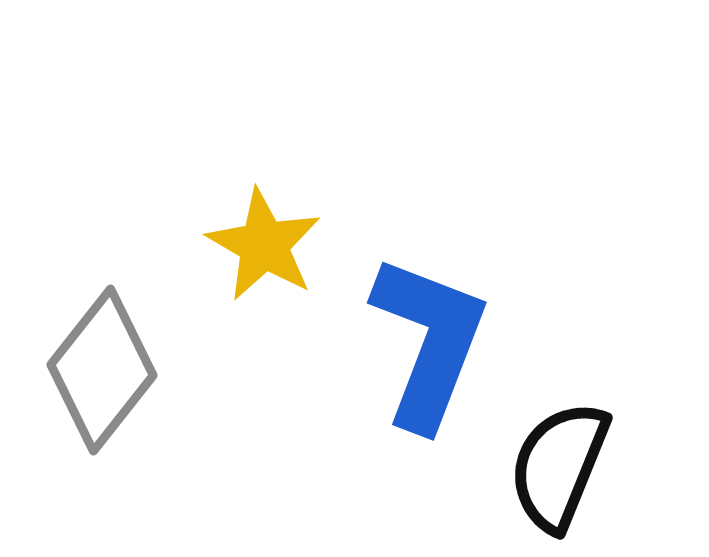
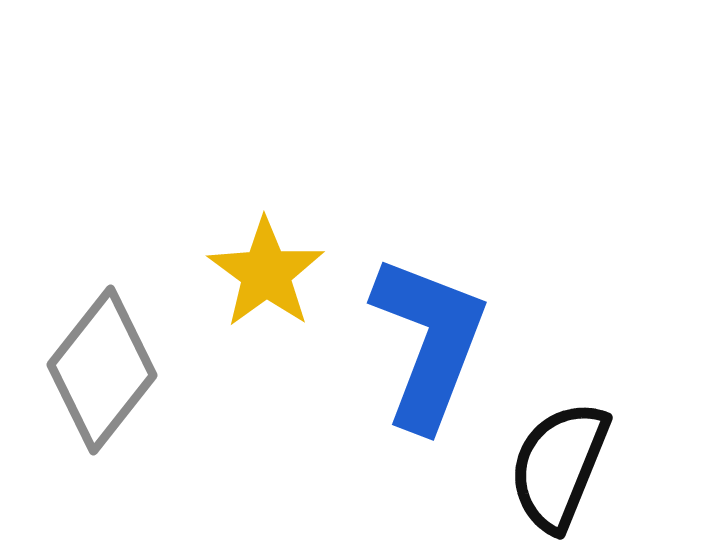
yellow star: moved 2 px right, 28 px down; rotated 6 degrees clockwise
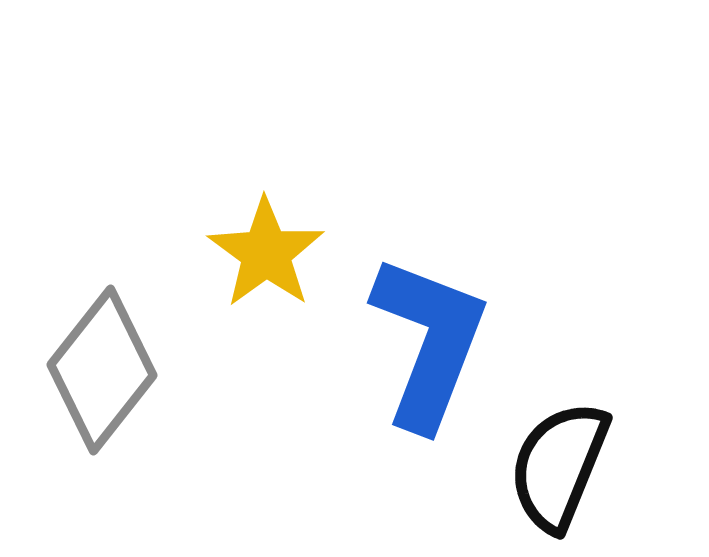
yellow star: moved 20 px up
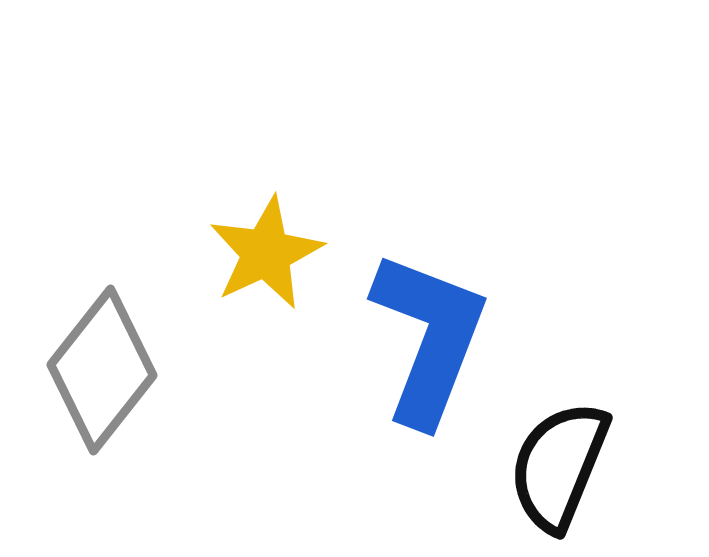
yellow star: rotated 11 degrees clockwise
blue L-shape: moved 4 px up
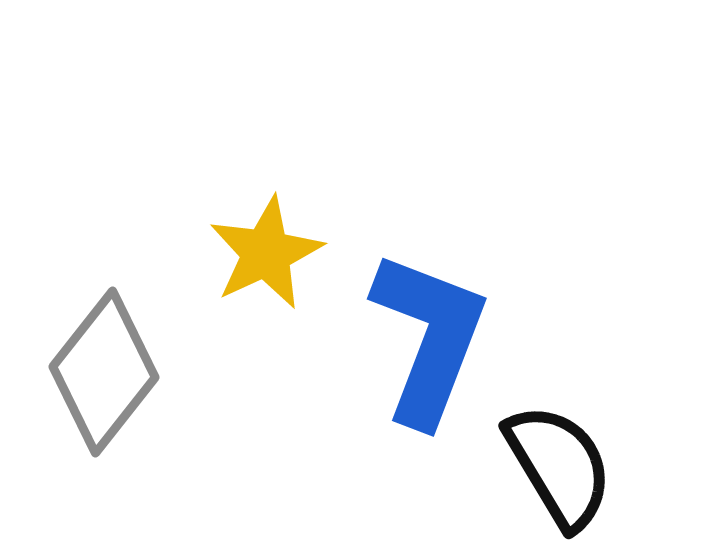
gray diamond: moved 2 px right, 2 px down
black semicircle: rotated 127 degrees clockwise
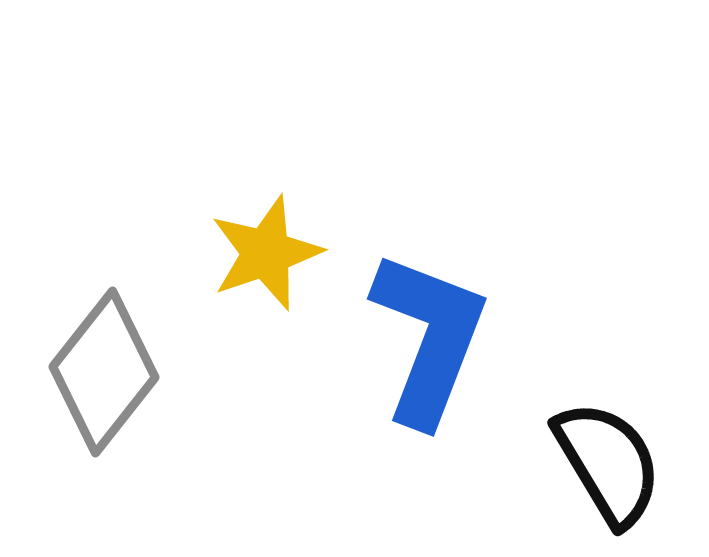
yellow star: rotated 6 degrees clockwise
black semicircle: moved 49 px right, 3 px up
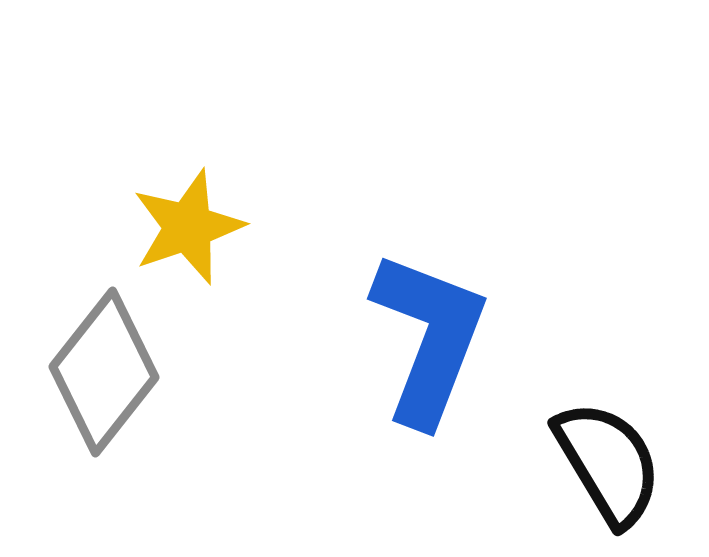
yellow star: moved 78 px left, 26 px up
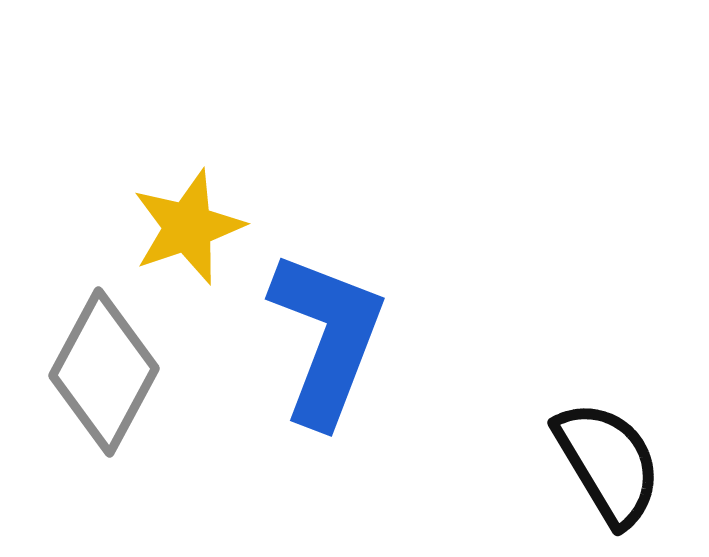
blue L-shape: moved 102 px left
gray diamond: rotated 10 degrees counterclockwise
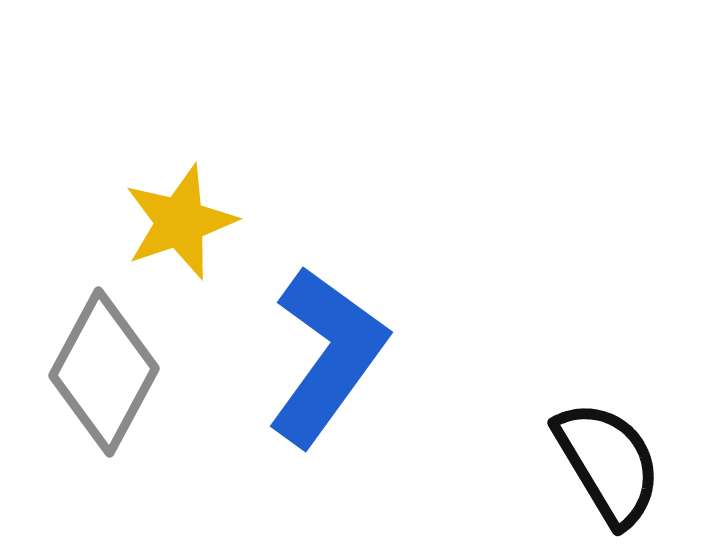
yellow star: moved 8 px left, 5 px up
blue L-shape: moved 18 px down; rotated 15 degrees clockwise
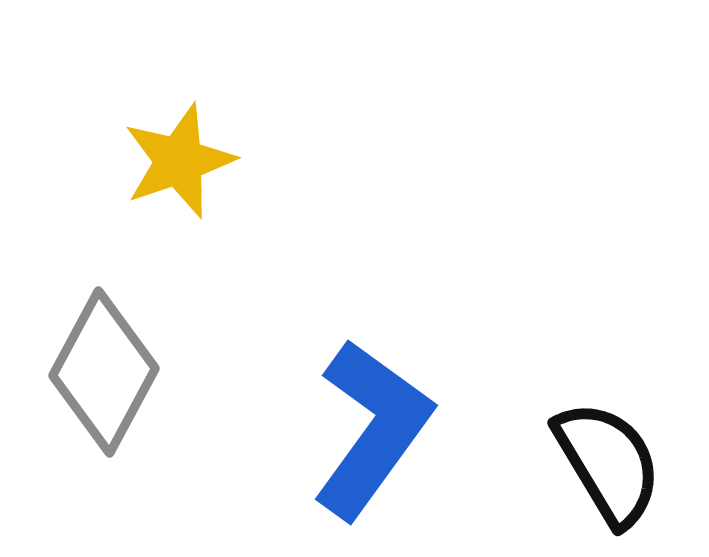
yellow star: moved 1 px left, 61 px up
blue L-shape: moved 45 px right, 73 px down
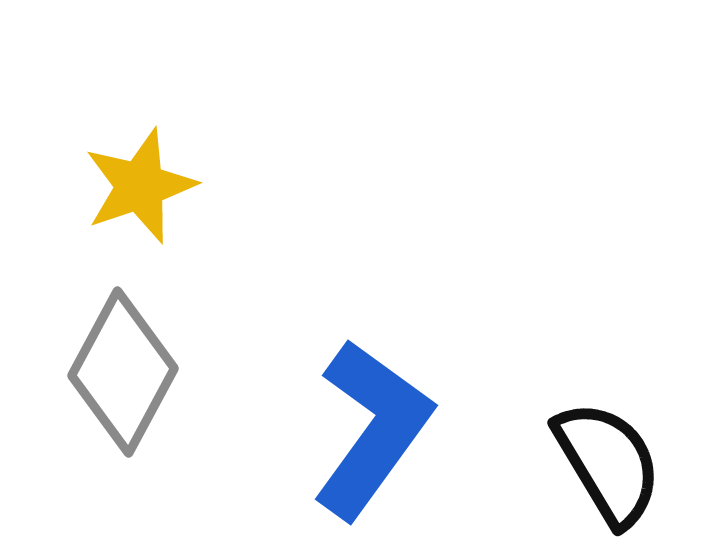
yellow star: moved 39 px left, 25 px down
gray diamond: moved 19 px right
